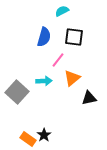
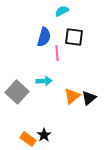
pink line: moved 1 px left, 7 px up; rotated 42 degrees counterclockwise
orange triangle: moved 18 px down
black triangle: rotated 28 degrees counterclockwise
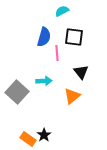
black triangle: moved 8 px left, 26 px up; rotated 28 degrees counterclockwise
